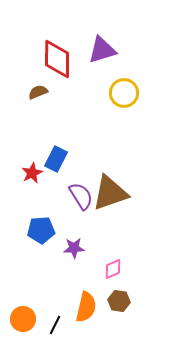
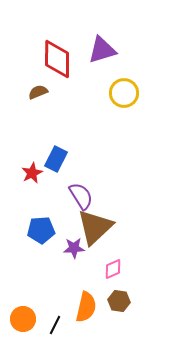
brown triangle: moved 15 px left, 34 px down; rotated 24 degrees counterclockwise
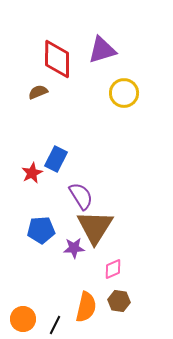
brown triangle: rotated 15 degrees counterclockwise
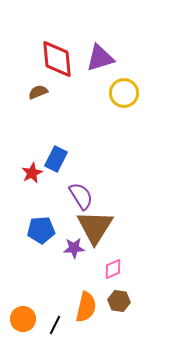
purple triangle: moved 2 px left, 8 px down
red diamond: rotated 6 degrees counterclockwise
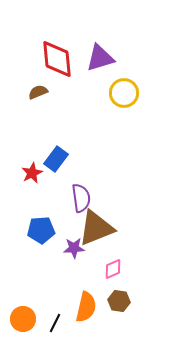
blue rectangle: rotated 10 degrees clockwise
purple semicircle: moved 2 px down; rotated 24 degrees clockwise
brown triangle: moved 1 px right, 1 px down; rotated 36 degrees clockwise
black line: moved 2 px up
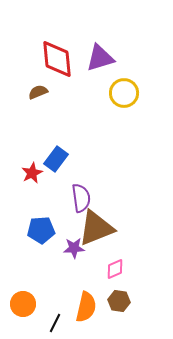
pink diamond: moved 2 px right
orange circle: moved 15 px up
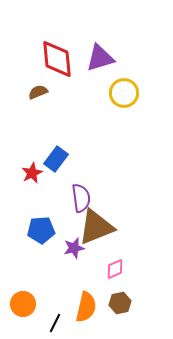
brown triangle: moved 1 px up
purple star: rotated 10 degrees counterclockwise
brown hexagon: moved 1 px right, 2 px down; rotated 20 degrees counterclockwise
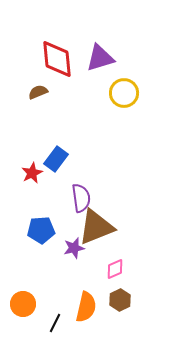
brown hexagon: moved 3 px up; rotated 15 degrees counterclockwise
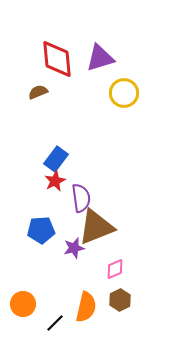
red star: moved 23 px right, 8 px down
black line: rotated 18 degrees clockwise
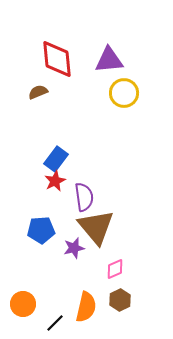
purple triangle: moved 9 px right, 2 px down; rotated 12 degrees clockwise
purple semicircle: moved 3 px right, 1 px up
brown triangle: rotated 48 degrees counterclockwise
